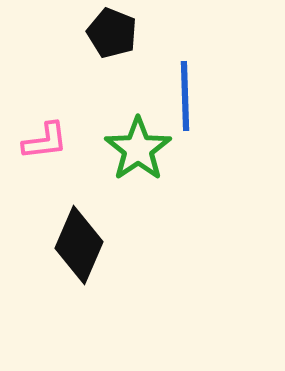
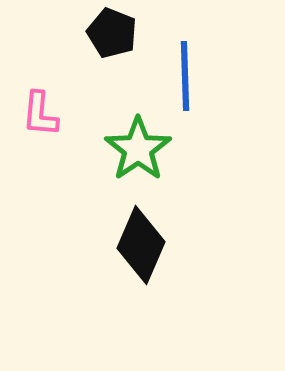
blue line: moved 20 px up
pink L-shape: moved 5 px left, 27 px up; rotated 102 degrees clockwise
black diamond: moved 62 px right
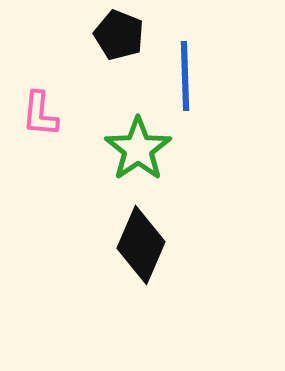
black pentagon: moved 7 px right, 2 px down
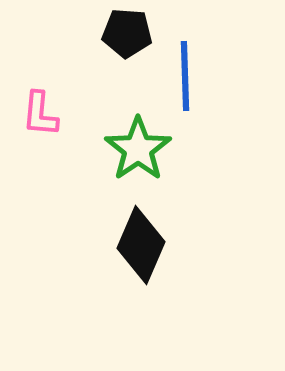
black pentagon: moved 8 px right, 2 px up; rotated 18 degrees counterclockwise
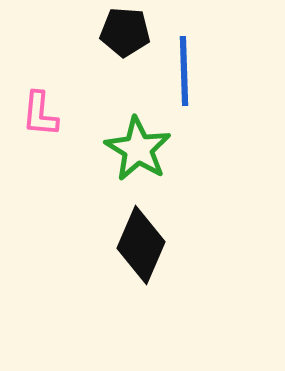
black pentagon: moved 2 px left, 1 px up
blue line: moved 1 px left, 5 px up
green star: rotated 6 degrees counterclockwise
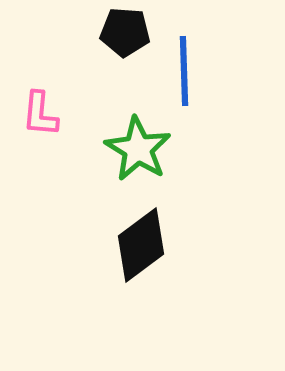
black diamond: rotated 30 degrees clockwise
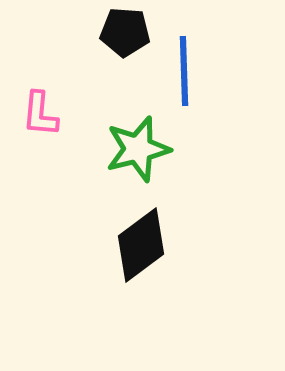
green star: rotated 26 degrees clockwise
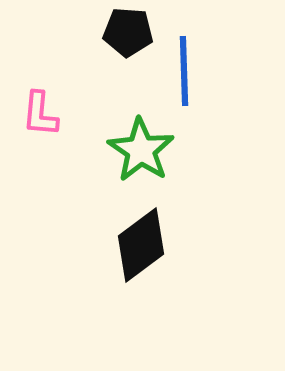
black pentagon: moved 3 px right
green star: moved 3 px right, 1 px down; rotated 24 degrees counterclockwise
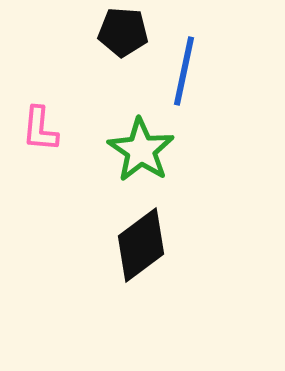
black pentagon: moved 5 px left
blue line: rotated 14 degrees clockwise
pink L-shape: moved 15 px down
